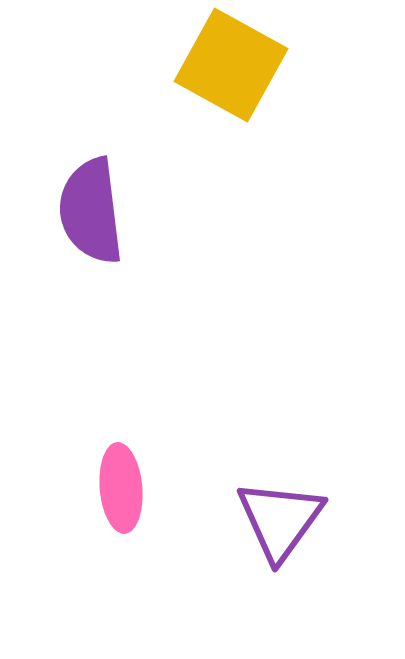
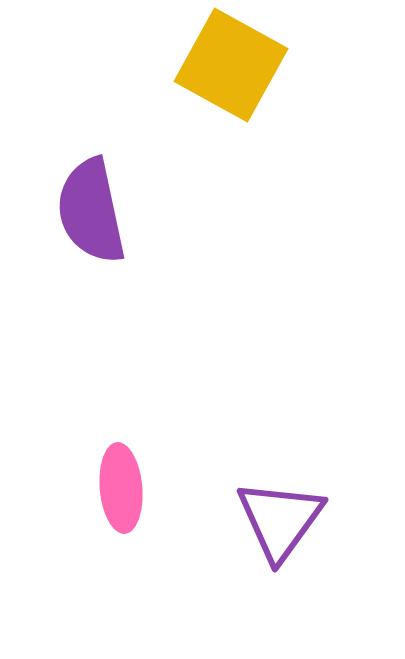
purple semicircle: rotated 5 degrees counterclockwise
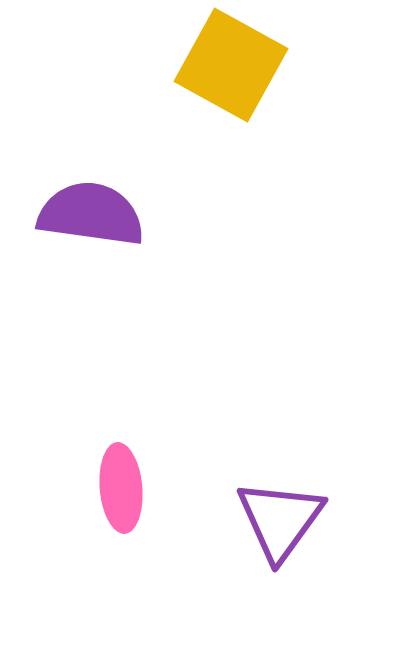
purple semicircle: moved 3 px down; rotated 110 degrees clockwise
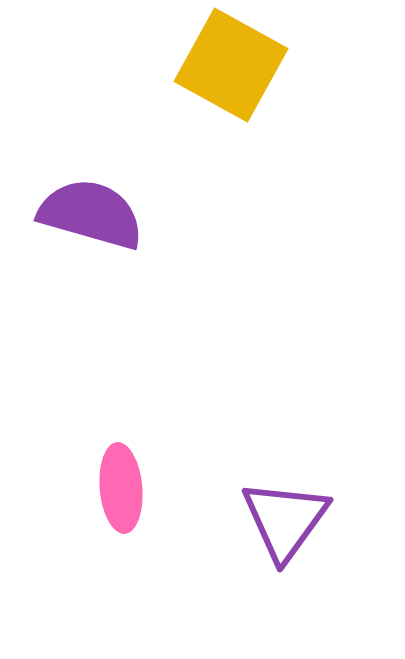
purple semicircle: rotated 8 degrees clockwise
purple triangle: moved 5 px right
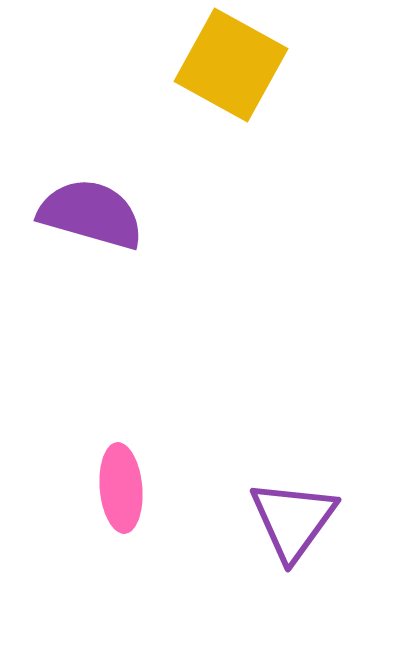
purple triangle: moved 8 px right
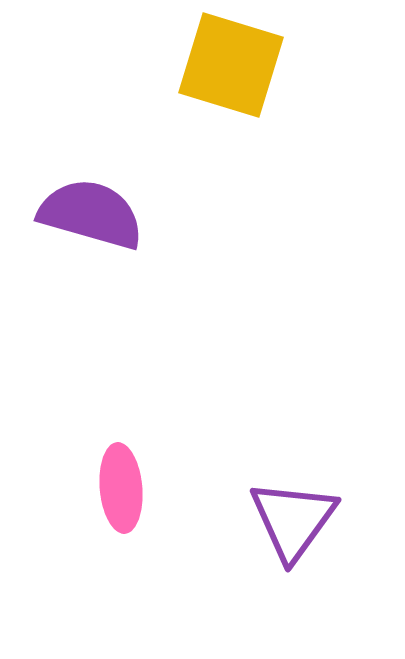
yellow square: rotated 12 degrees counterclockwise
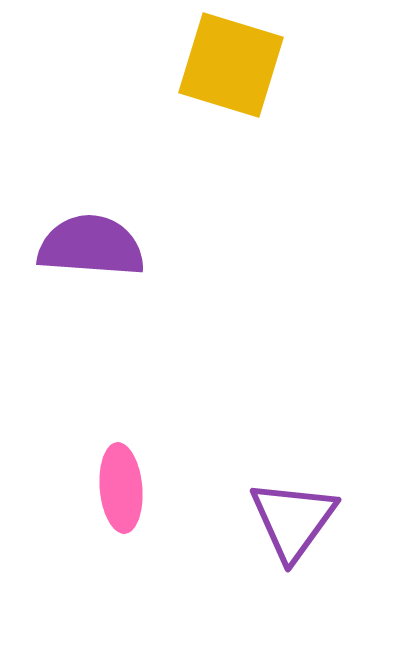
purple semicircle: moved 32 px down; rotated 12 degrees counterclockwise
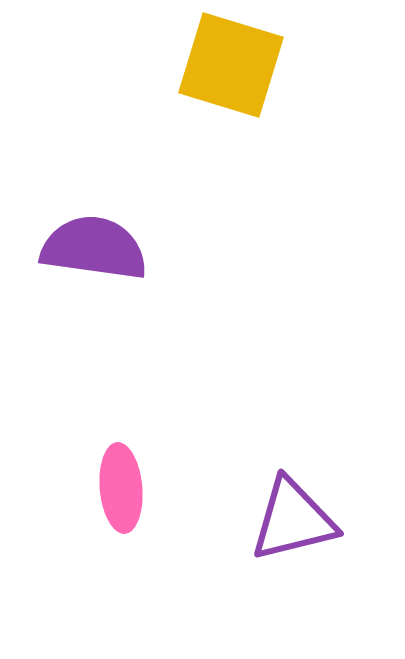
purple semicircle: moved 3 px right, 2 px down; rotated 4 degrees clockwise
purple triangle: rotated 40 degrees clockwise
